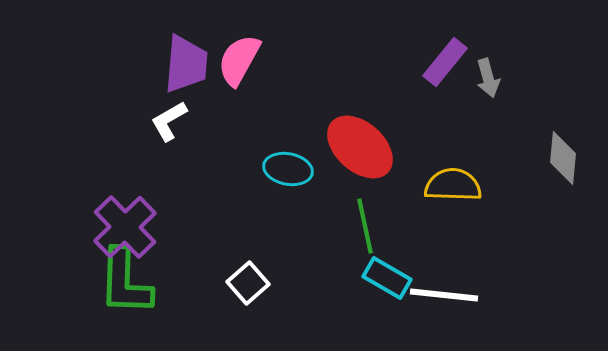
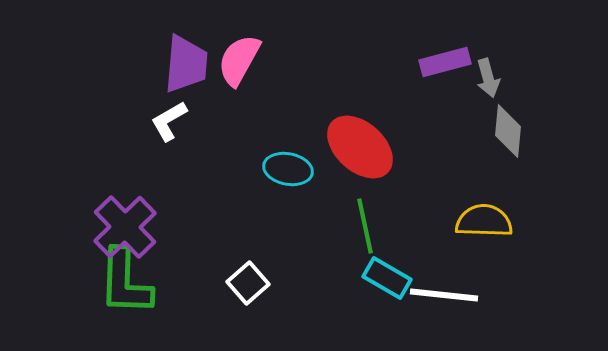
purple rectangle: rotated 36 degrees clockwise
gray diamond: moved 55 px left, 27 px up
yellow semicircle: moved 31 px right, 36 px down
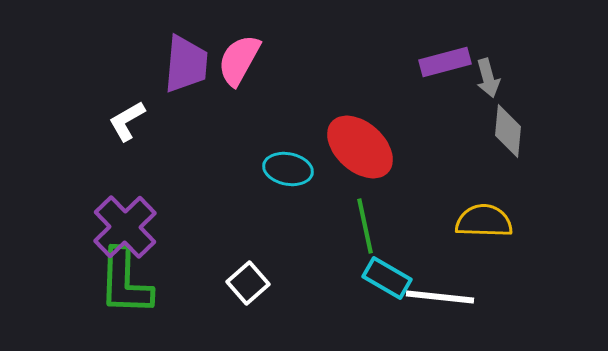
white L-shape: moved 42 px left
white line: moved 4 px left, 2 px down
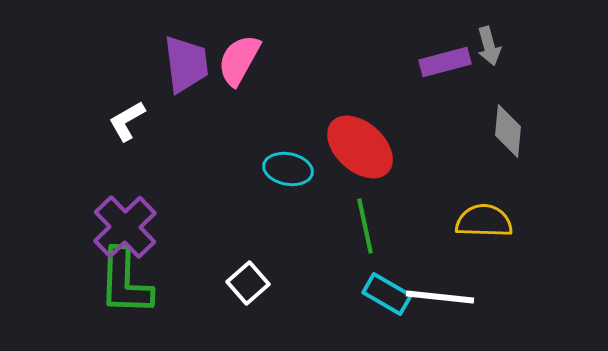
purple trapezoid: rotated 12 degrees counterclockwise
gray arrow: moved 1 px right, 32 px up
cyan rectangle: moved 16 px down
